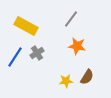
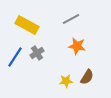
gray line: rotated 24 degrees clockwise
yellow rectangle: moved 1 px right, 1 px up
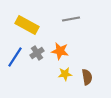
gray line: rotated 18 degrees clockwise
orange star: moved 17 px left, 5 px down
brown semicircle: rotated 42 degrees counterclockwise
yellow star: moved 1 px left, 7 px up
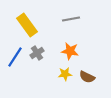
yellow rectangle: rotated 25 degrees clockwise
orange star: moved 10 px right
brown semicircle: rotated 126 degrees clockwise
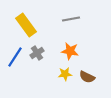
yellow rectangle: moved 1 px left
